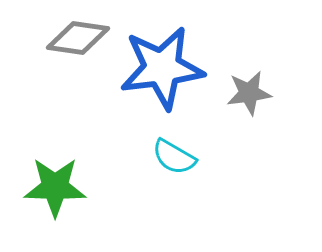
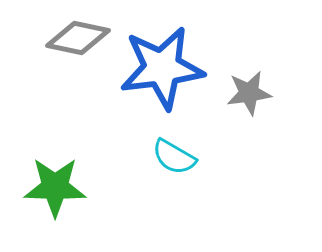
gray diamond: rotated 4 degrees clockwise
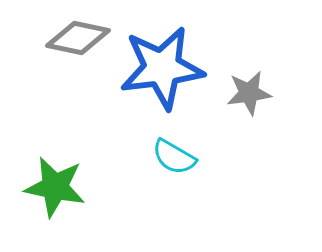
green star: rotated 10 degrees clockwise
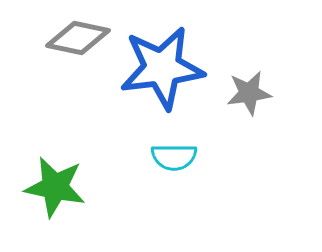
cyan semicircle: rotated 30 degrees counterclockwise
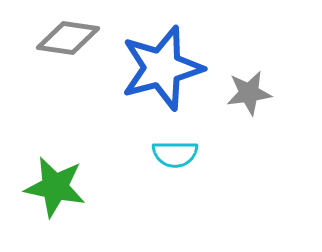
gray diamond: moved 10 px left; rotated 4 degrees counterclockwise
blue star: rotated 8 degrees counterclockwise
cyan semicircle: moved 1 px right, 3 px up
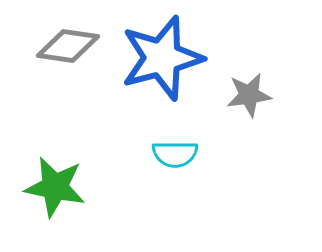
gray diamond: moved 8 px down
blue star: moved 10 px up
gray star: moved 2 px down
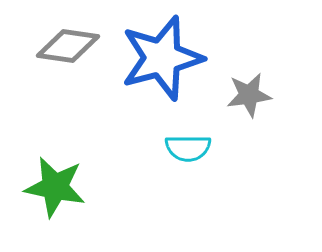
cyan semicircle: moved 13 px right, 6 px up
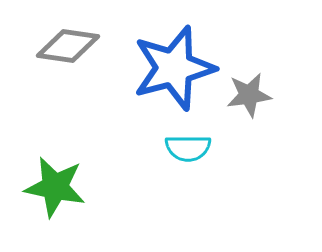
blue star: moved 12 px right, 10 px down
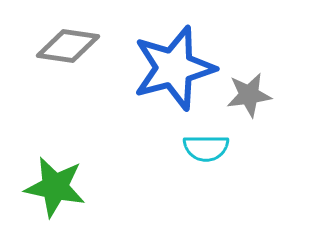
cyan semicircle: moved 18 px right
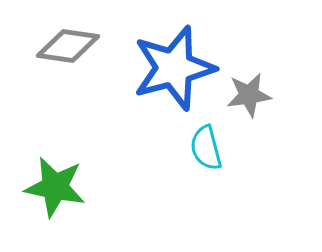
cyan semicircle: rotated 75 degrees clockwise
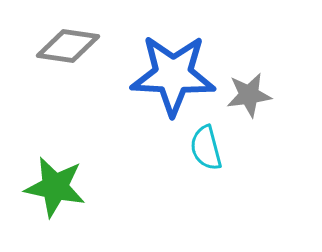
blue star: moved 1 px left, 7 px down; rotated 18 degrees clockwise
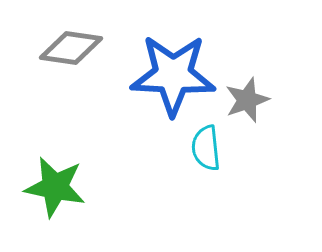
gray diamond: moved 3 px right, 2 px down
gray star: moved 2 px left, 5 px down; rotated 12 degrees counterclockwise
cyan semicircle: rotated 9 degrees clockwise
